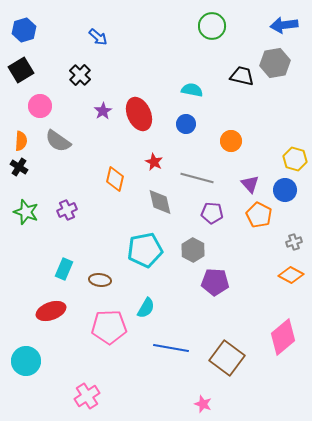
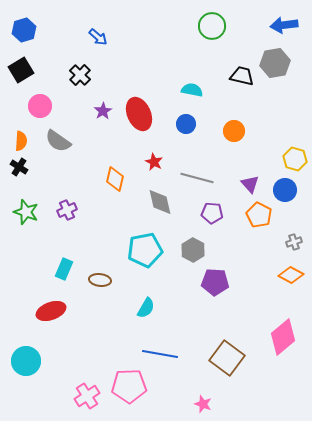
orange circle at (231, 141): moved 3 px right, 10 px up
pink pentagon at (109, 327): moved 20 px right, 59 px down
blue line at (171, 348): moved 11 px left, 6 px down
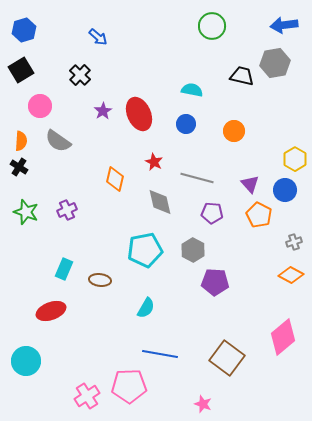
yellow hexagon at (295, 159): rotated 15 degrees clockwise
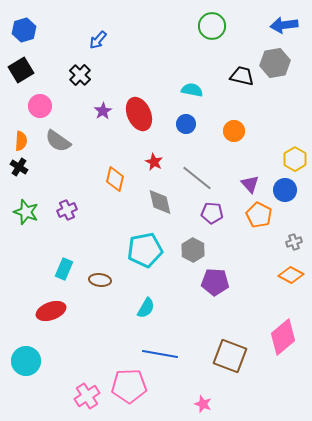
blue arrow at (98, 37): moved 3 px down; rotated 90 degrees clockwise
gray line at (197, 178): rotated 24 degrees clockwise
brown square at (227, 358): moved 3 px right, 2 px up; rotated 16 degrees counterclockwise
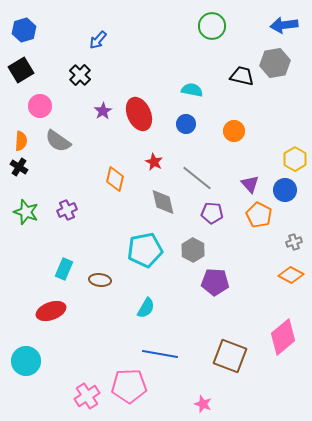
gray diamond at (160, 202): moved 3 px right
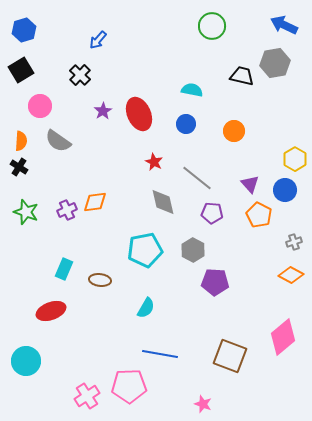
blue arrow at (284, 25): rotated 32 degrees clockwise
orange diamond at (115, 179): moved 20 px left, 23 px down; rotated 70 degrees clockwise
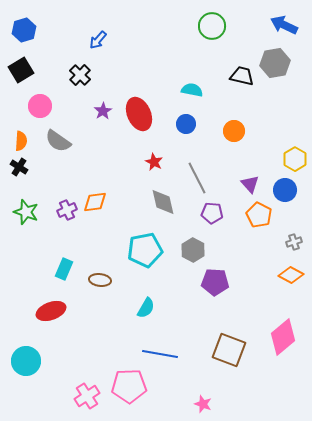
gray line at (197, 178): rotated 24 degrees clockwise
brown square at (230, 356): moved 1 px left, 6 px up
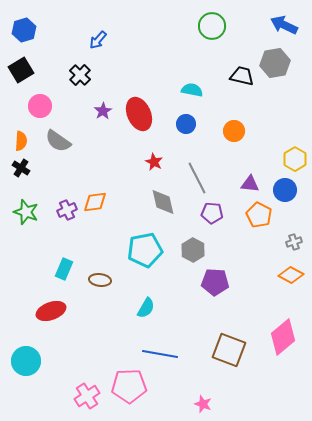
black cross at (19, 167): moved 2 px right, 1 px down
purple triangle at (250, 184): rotated 42 degrees counterclockwise
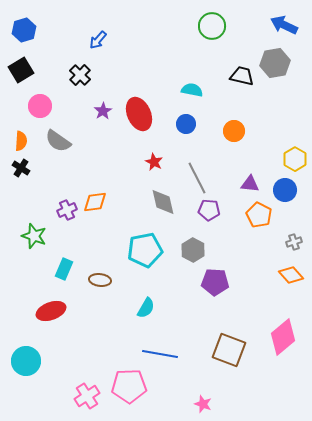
green star at (26, 212): moved 8 px right, 24 px down
purple pentagon at (212, 213): moved 3 px left, 3 px up
orange diamond at (291, 275): rotated 20 degrees clockwise
